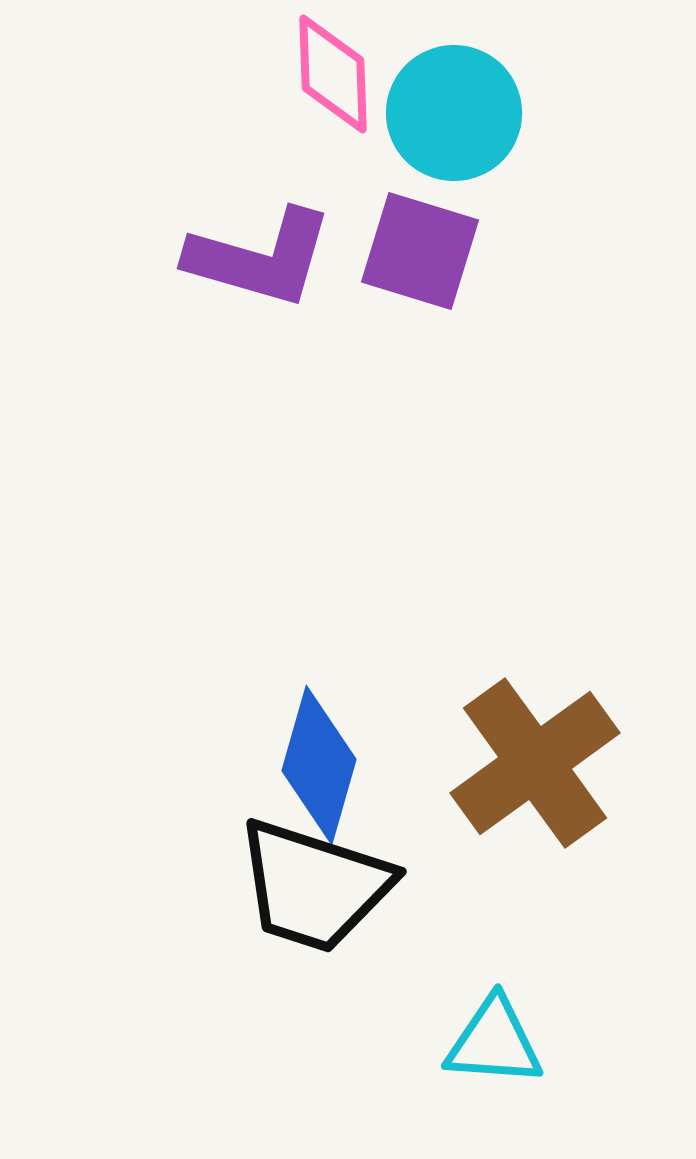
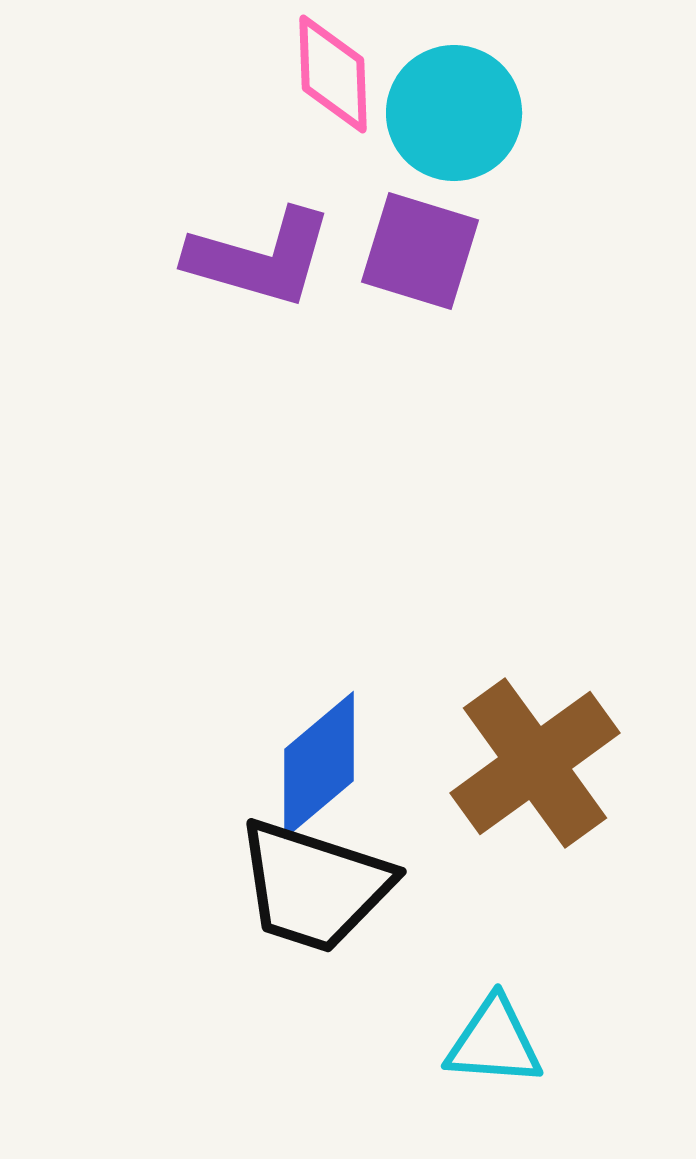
blue diamond: rotated 34 degrees clockwise
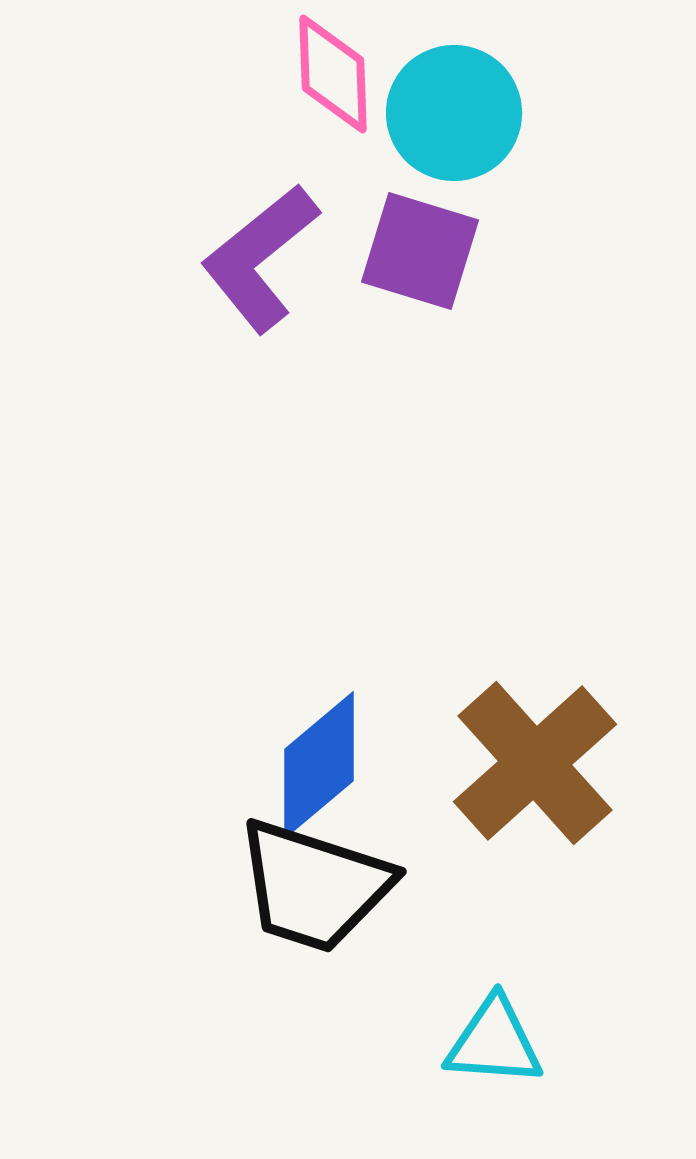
purple L-shape: rotated 125 degrees clockwise
brown cross: rotated 6 degrees counterclockwise
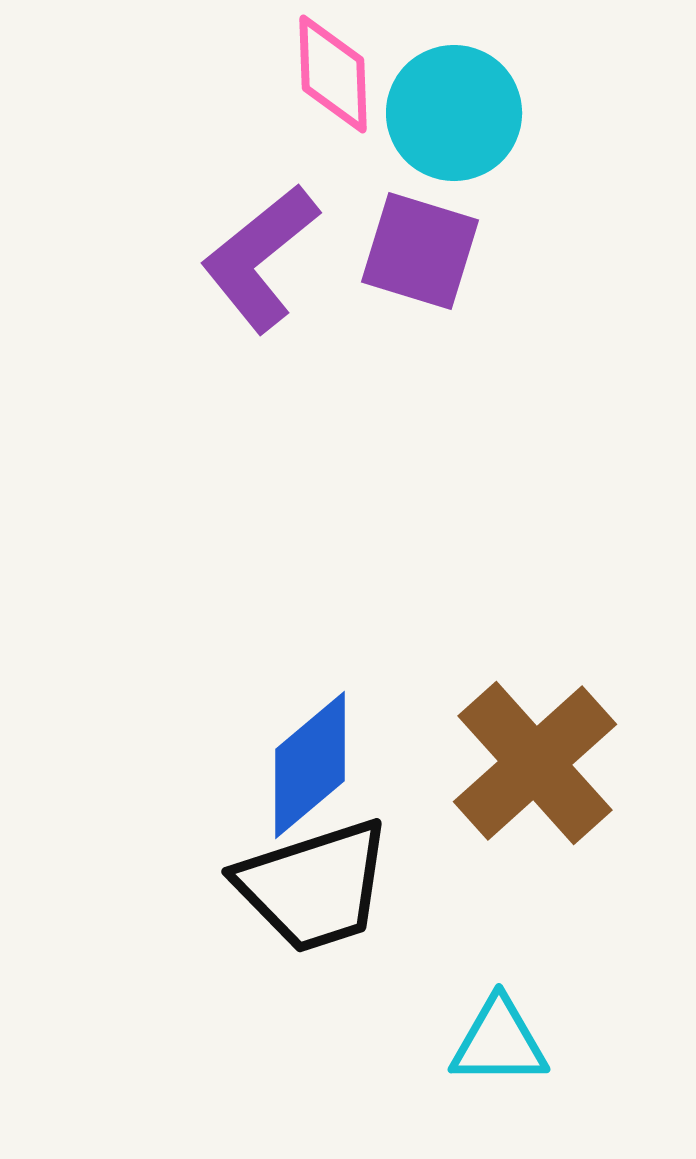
blue diamond: moved 9 px left
black trapezoid: rotated 36 degrees counterclockwise
cyan triangle: moved 5 px right; rotated 4 degrees counterclockwise
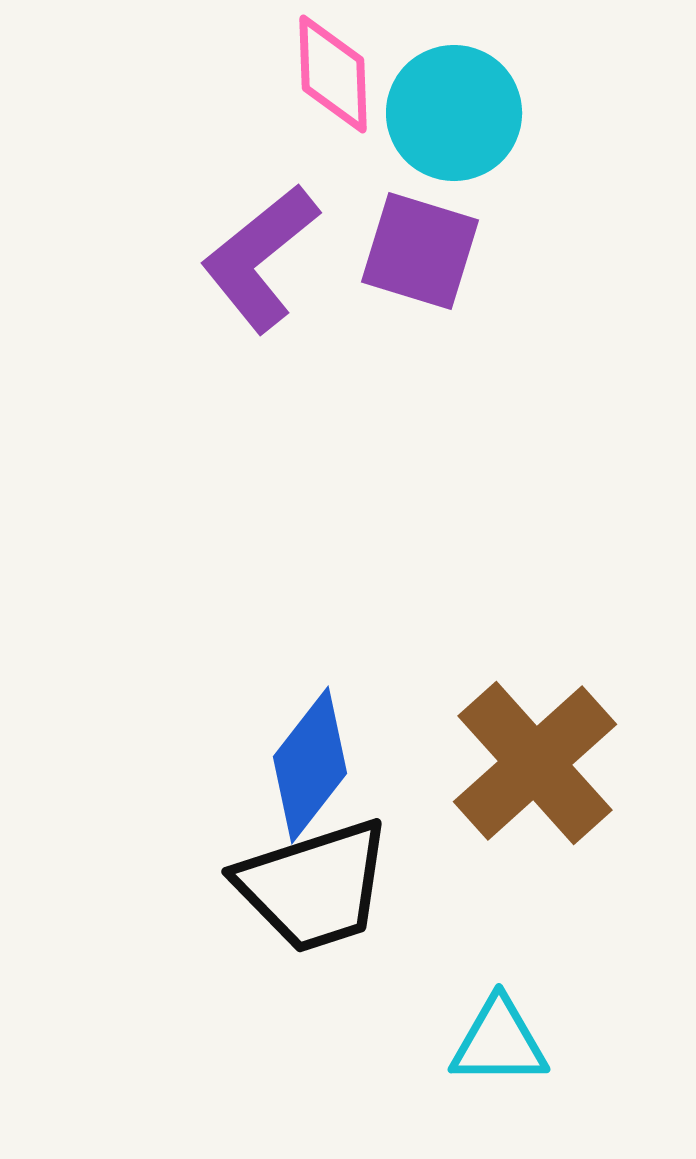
blue diamond: rotated 12 degrees counterclockwise
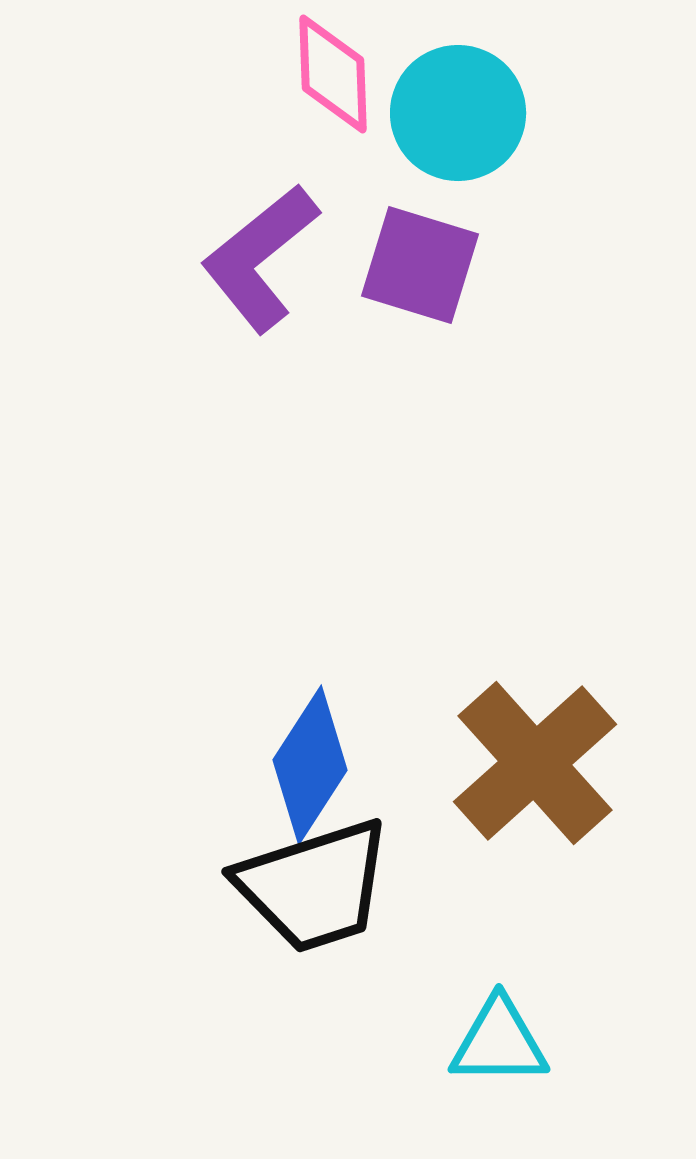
cyan circle: moved 4 px right
purple square: moved 14 px down
blue diamond: rotated 5 degrees counterclockwise
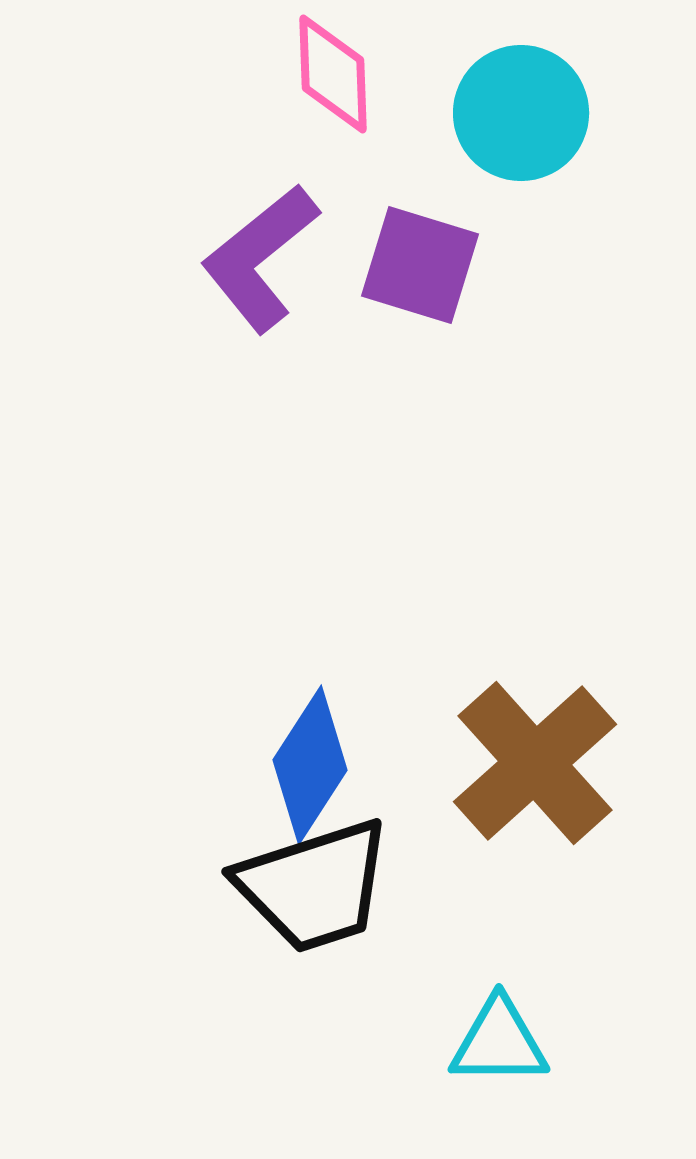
cyan circle: moved 63 px right
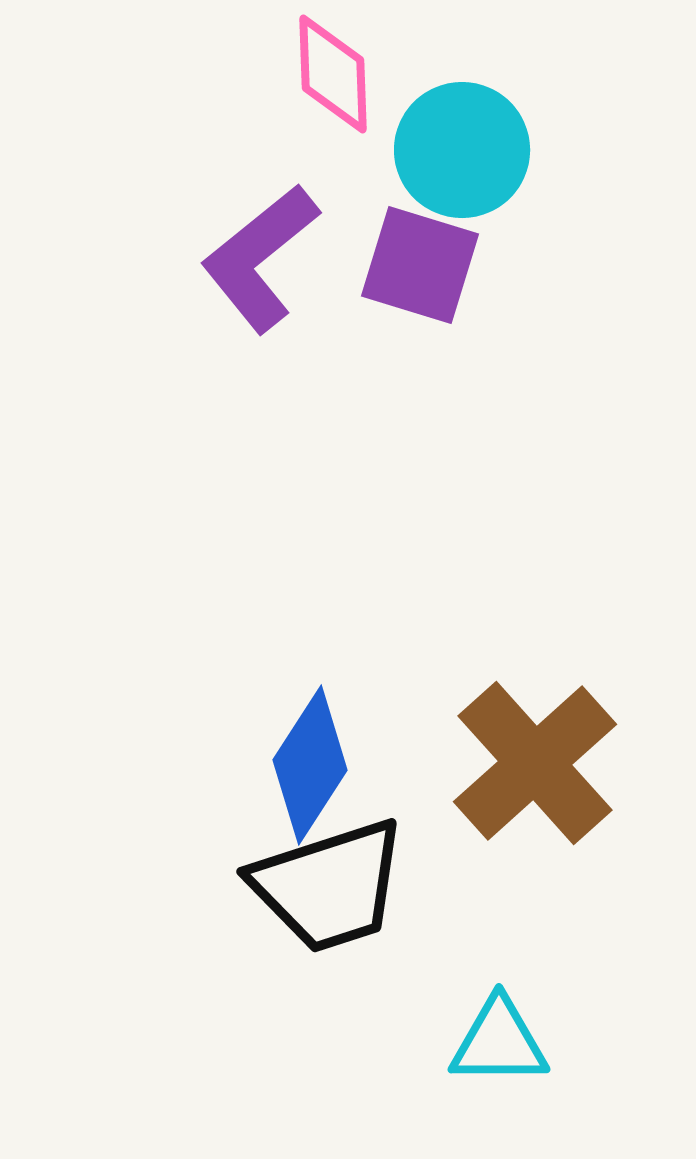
cyan circle: moved 59 px left, 37 px down
black trapezoid: moved 15 px right
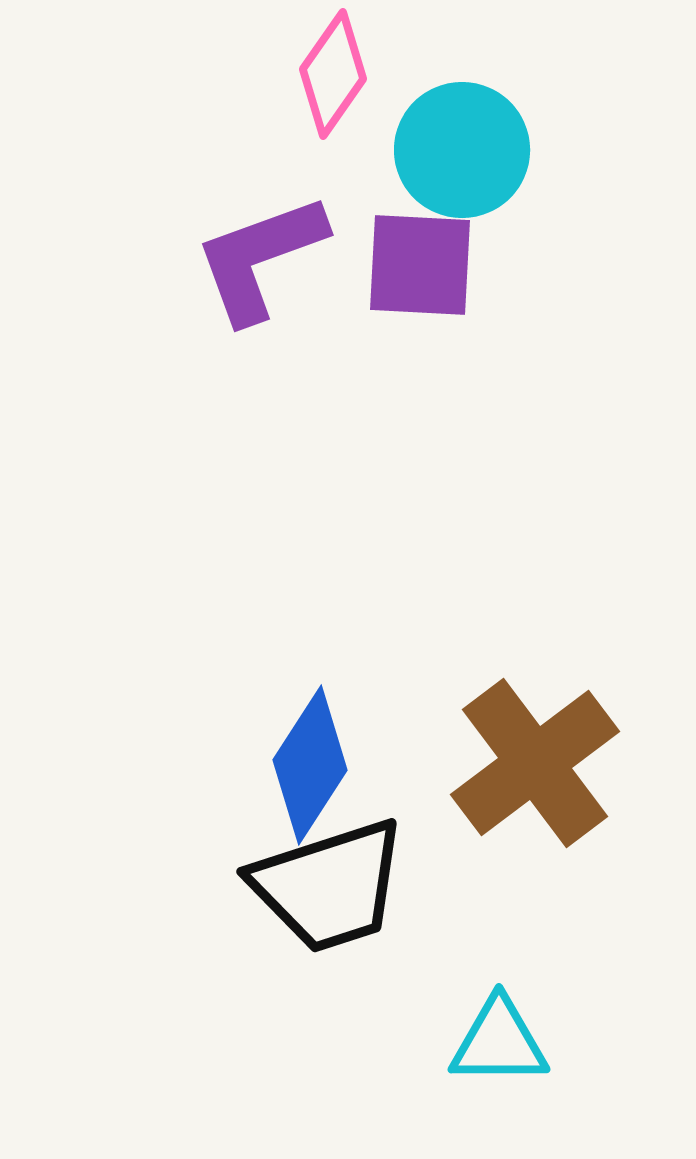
pink diamond: rotated 37 degrees clockwise
purple L-shape: rotated 19 degrees clockwise
purple square: rotated 14 degrees counterclockwise
brown cross: rotated 5 degrees clockwise
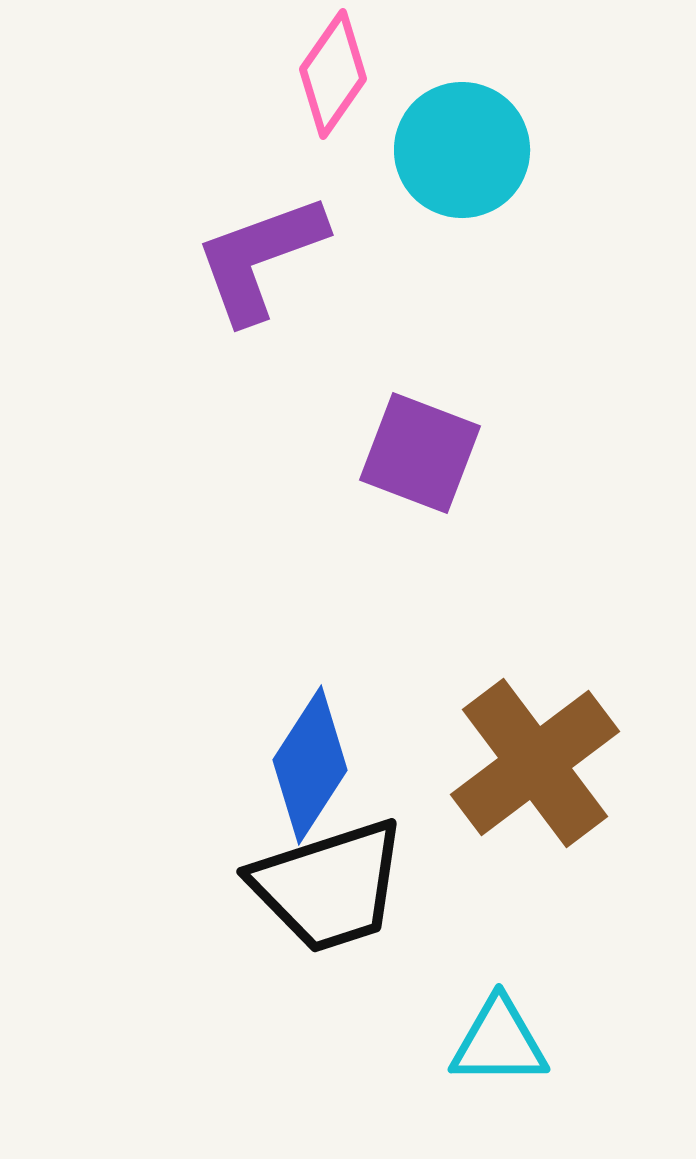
purple square: moved 188 px down; rotated 18 degrees clockwise
